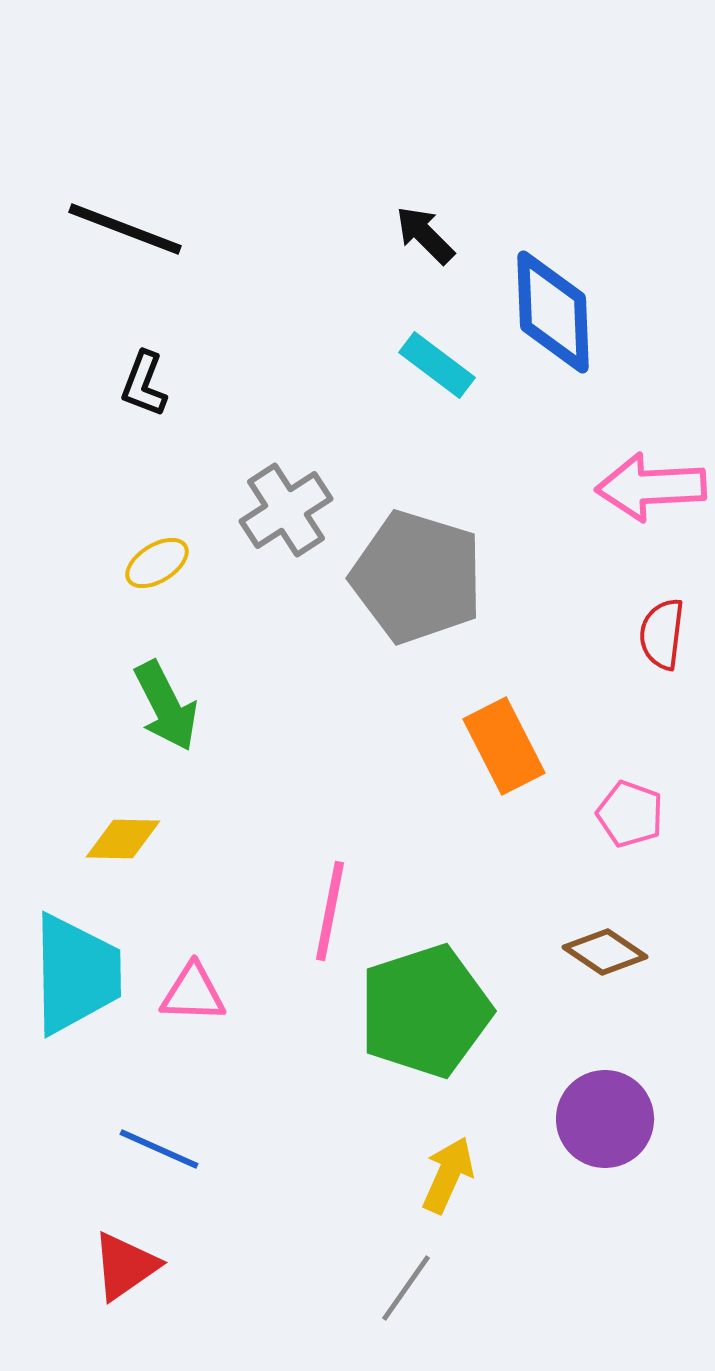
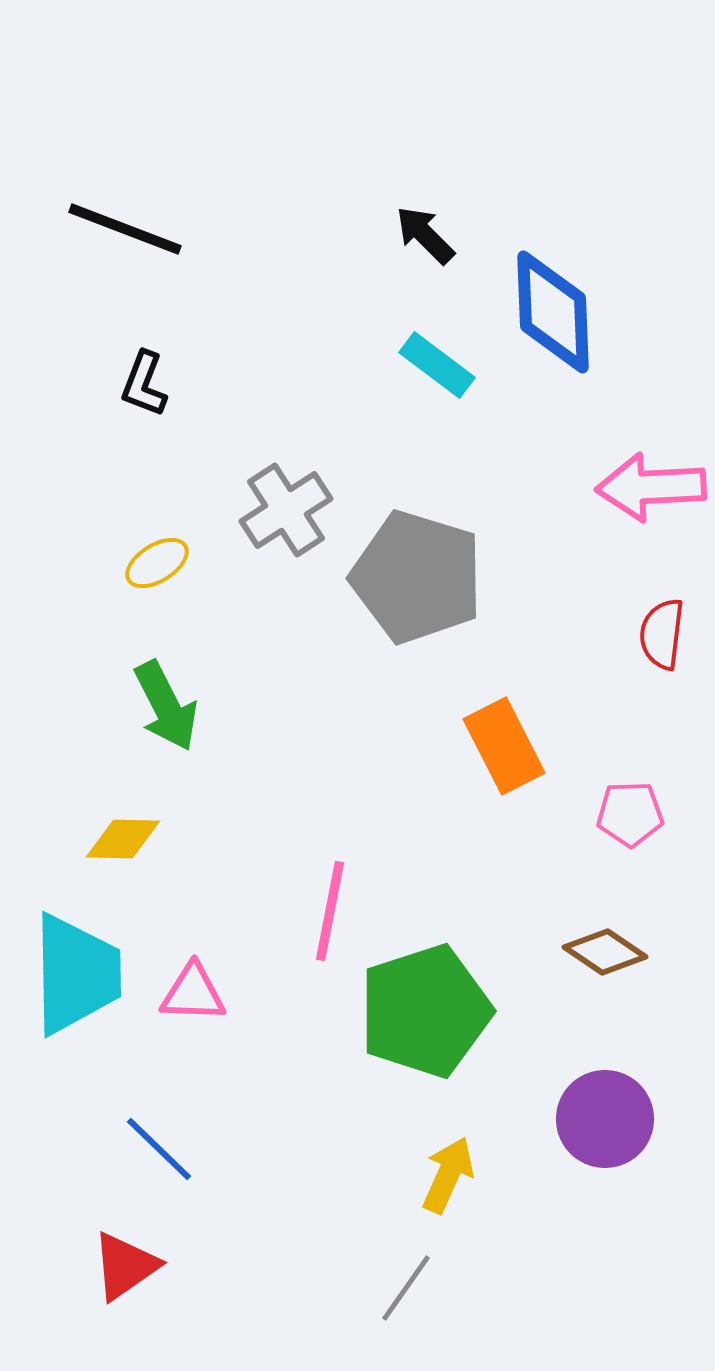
pink pentagon: rotated 22 degrees counterclockwise
blue line: rotated 20 degrees clockwise
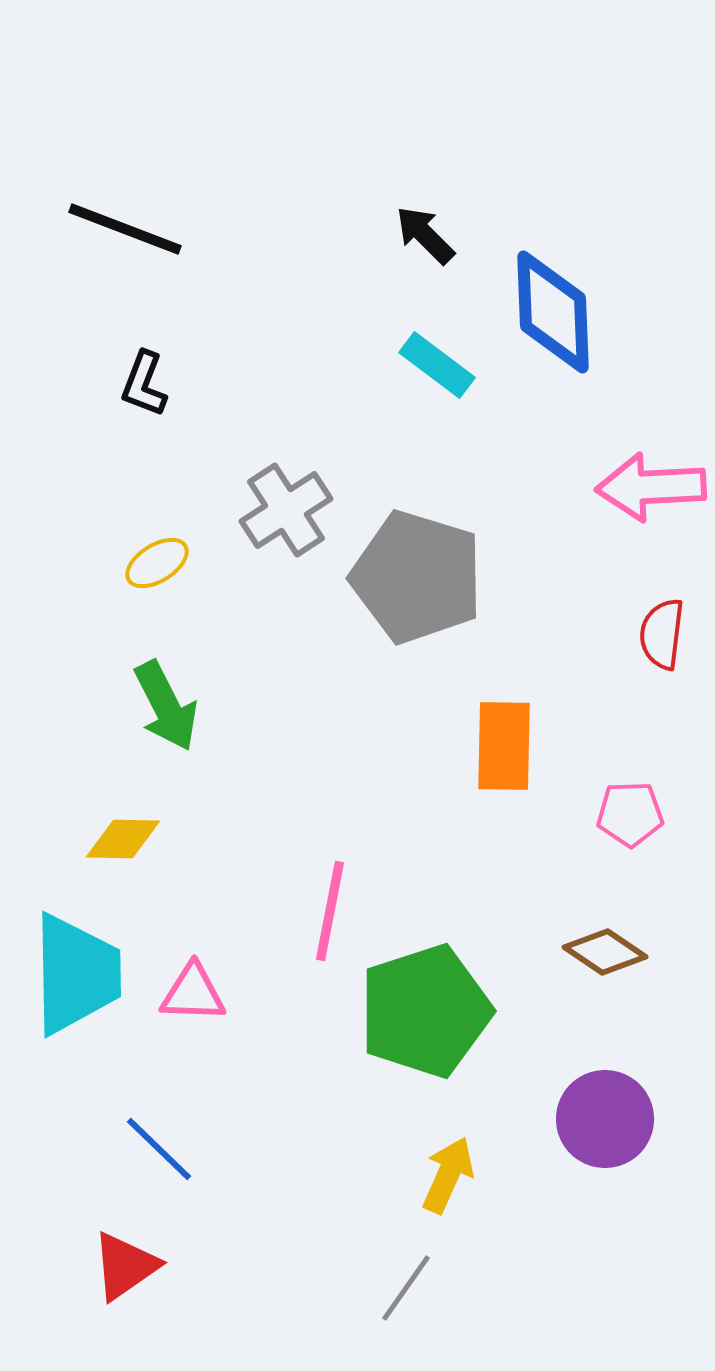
orange rectangle: rotated 28 degrees clockwise
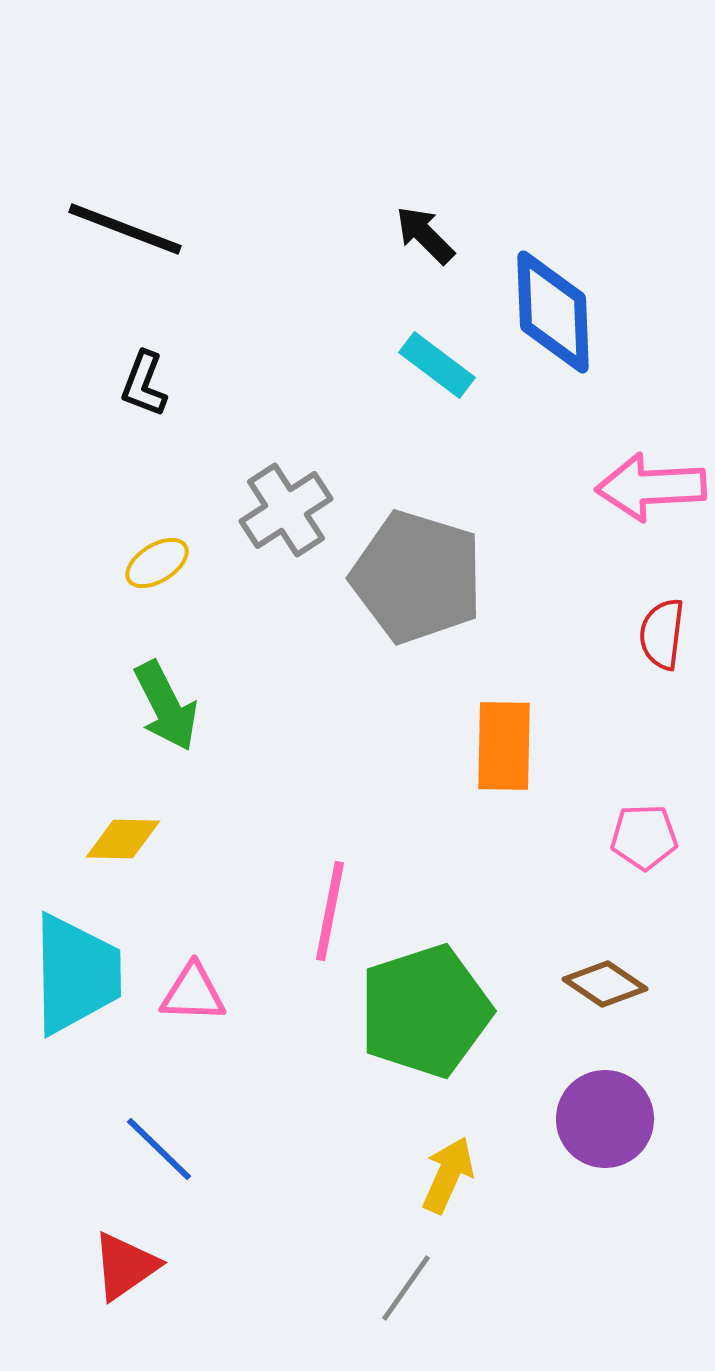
pink pentagon: moved 14 px right, 23 px down
brown diamond: moved 32 px down
